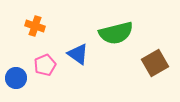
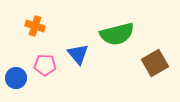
green semicircle: moved 1 px right, 1 px down
blue triangle: rotated 15 degrees clockwise
pink pentagon: rotated 25 degrees clockwise
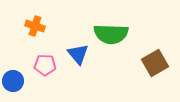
green semicircle: moved 6 px left; rotated 16 degrees clockwise
blue circle: moved 3 px left, 3 px down
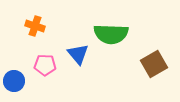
brown square: moved 1 px left, 1 px down
blue circle: moved 1 px right
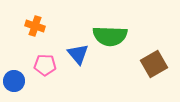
green semicircle: moved 1 px left, 2 px down
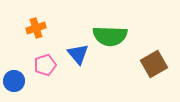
orange cross: moved 1 px right, 2 px down; rotated 36 degrees counterclockwise
pink pentagon: rotated 20 degrees counterclockwise
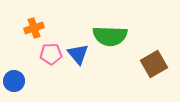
orange cross: moved 2 px left
pink pentagon: moved 6 px right, 11 px up; rotated 15 degrees clockwise
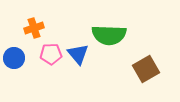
green semicircle: moved 1 px left, 1 px up
brown square: moved 8 px left, 5 px down
blue circle: moved 23 px up
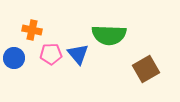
orange cross: moved 2 px left, 2 px down; rotated 30 degrees clockwise
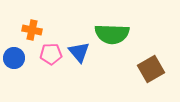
green semicircle: moved 3 px right, 1 px up
blue triangle: moved 1 px right, 2 px up
brown square: moved 5 px right
